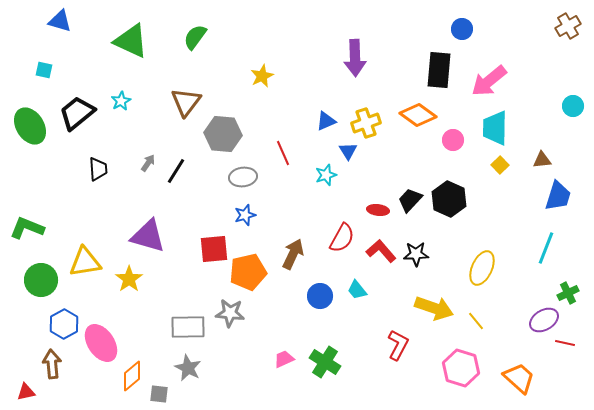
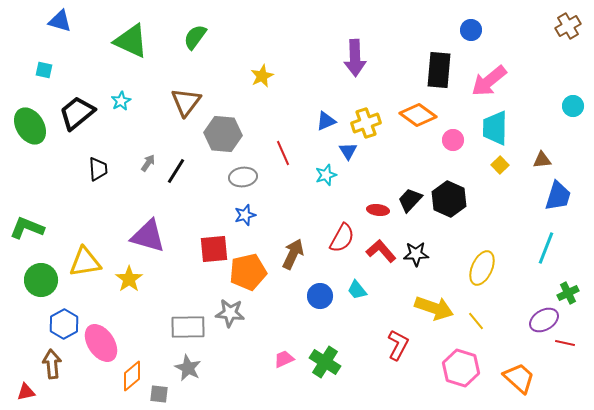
blue circle at (462, 29): moved 9 px right, 1 px down
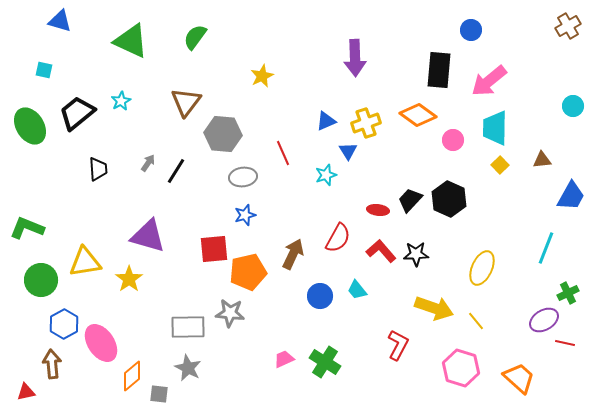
blue trapezoid at (558, 196): moved 13 px right; rotated 12 degrees clockwise
red semicircle at (342, 238): moved 4 px left
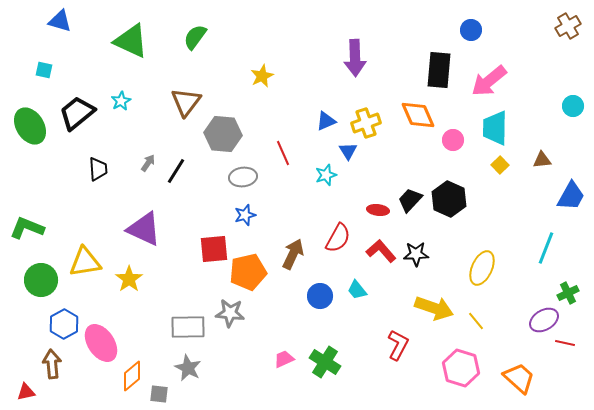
orange diamond at (418, 115): rotated 30 degrees clockwise
purple triangle at (148, 236): moved 4 px left, 7 px up; rotated 9 degrees clockwise
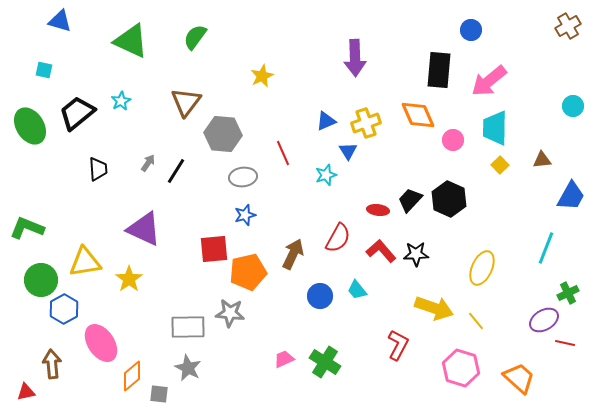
blue hexagon at (64, 324): moved 15 px up
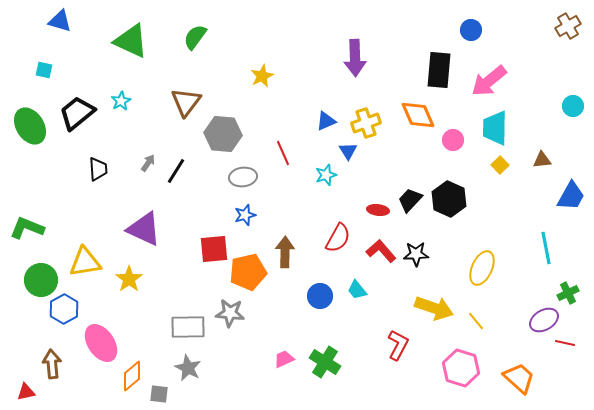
cyan line at (546, 248): rotated 32 degrees counterclockwise
brown arrow at (293, 254): moved 8 px left, 2 px up; rotated 24 degrees counterclockwise
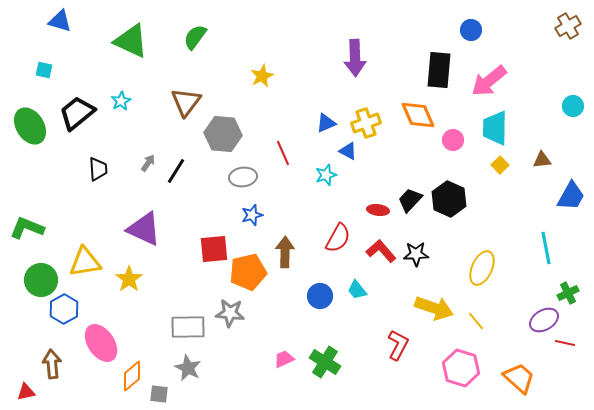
blue triangle at (326, 121): moved 2 px down
blue triangle at (348, 151): rotated 30 degrees counterclockwise
blue star at (245, 215): moved 7 px right
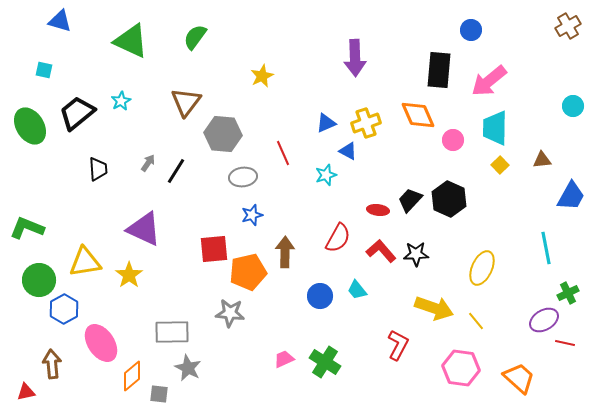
yellow star at (129, 279): moved 4 px up
green circle at (41, 280): moved 2 px left
gray rectangle at (188, 327): moved 16 px left, 5 px down
pink hexagon at (461, 368): rotated 9 degrees counterclockwise
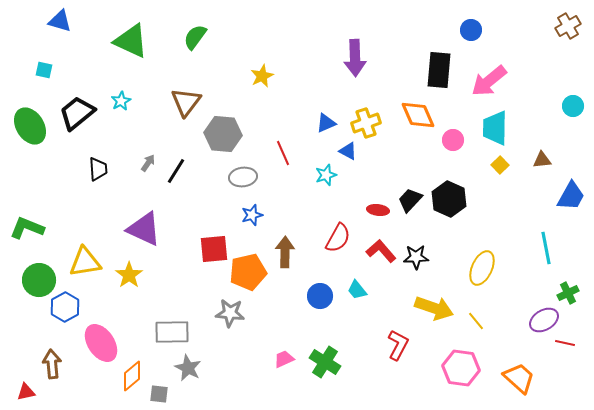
black star at (416, 254): moved 3 px down
blue hexagon at (64, 309): moved 1 px right, 2 px up
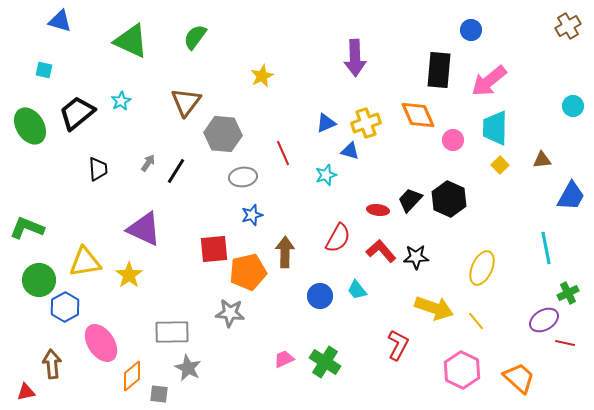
blue triangle at (348, 151): moved 2 px right; rotated 12 degrees counterclockwise
pink hexagon at (461, 368): moved 1 px right, 2 px down; rotated 18 degrees clockwise
